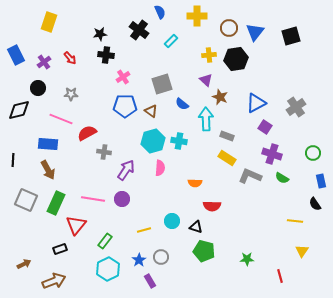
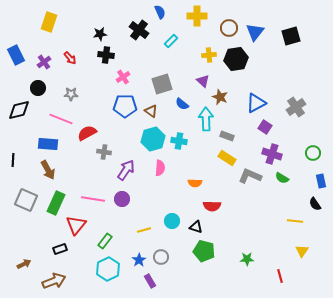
purple triangle at (206, 80): moved 3 px left, 1 px down
cyan hexagon at (153, 141): moved 2 px up
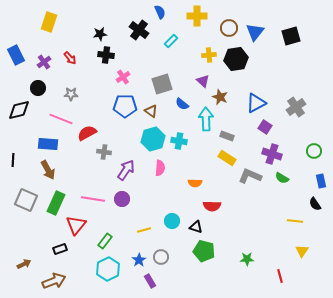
green circle at (313, 153): moved 1 px right, 2 px up
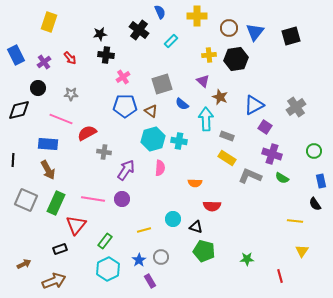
blue triangle at (256, 103): moved 2 px left, 2 px down
cyan circle at (172, 221): moved 1 px right, 2 px up
